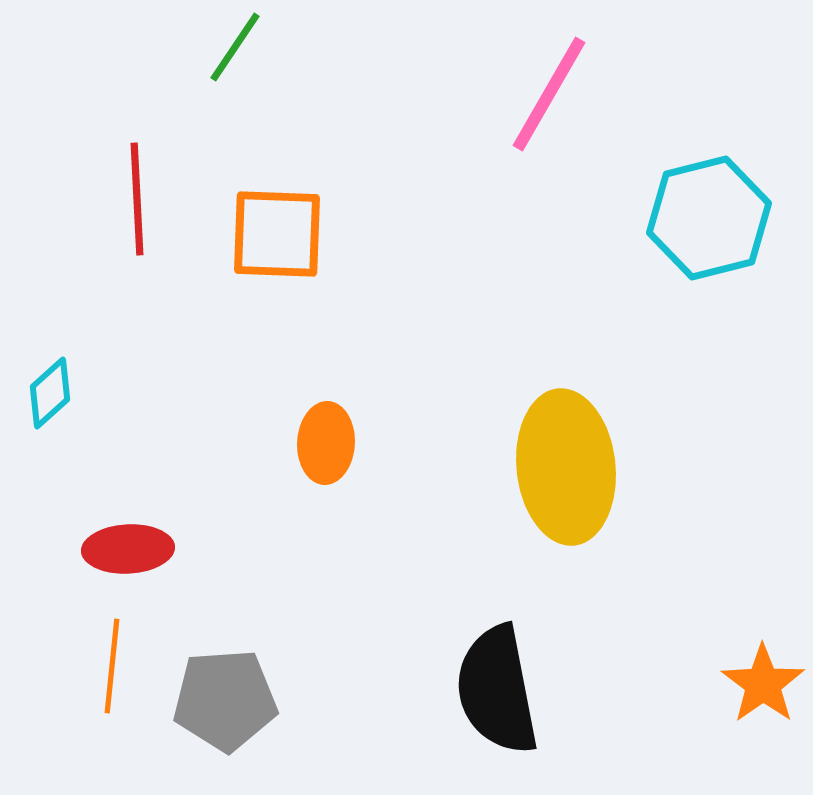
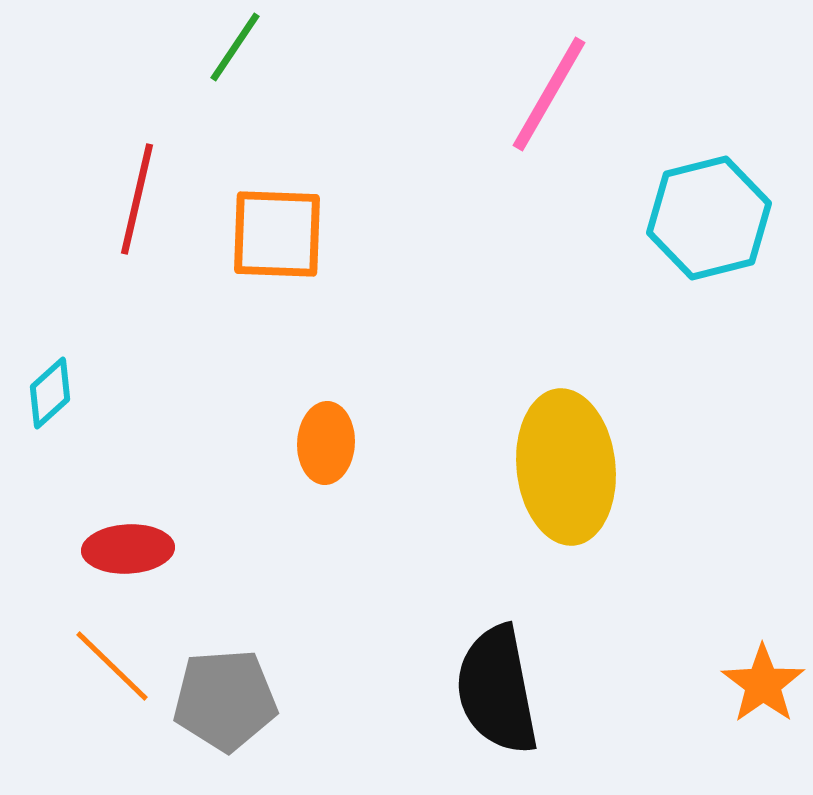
red line: rotated 16 degrees clockwise
orange line: rotated 52 degrees counterclockwise
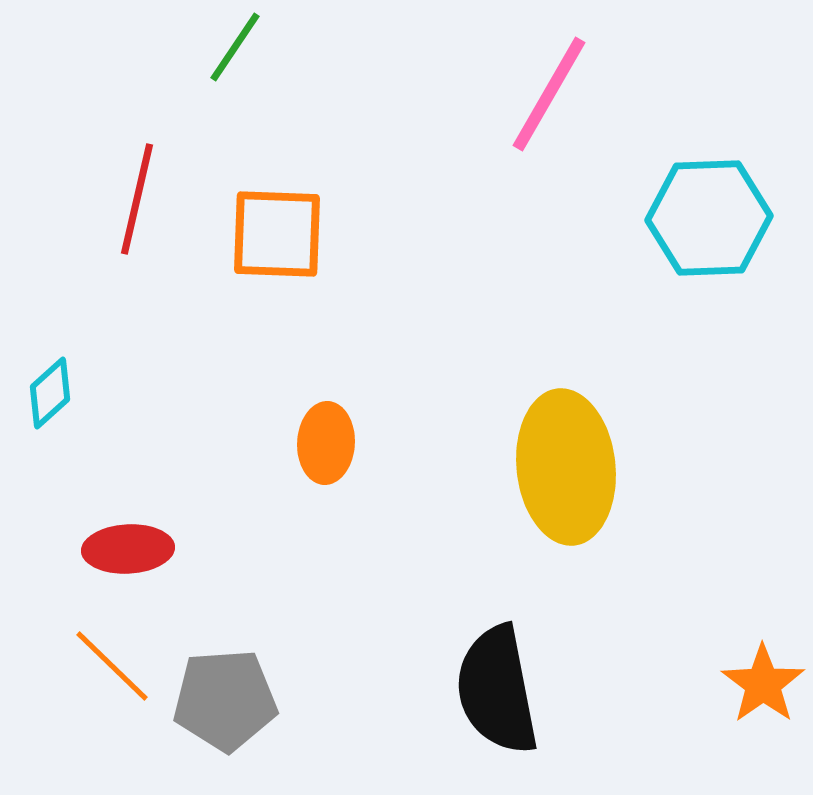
cyan hexagon: rotated 12 degrees clockwise
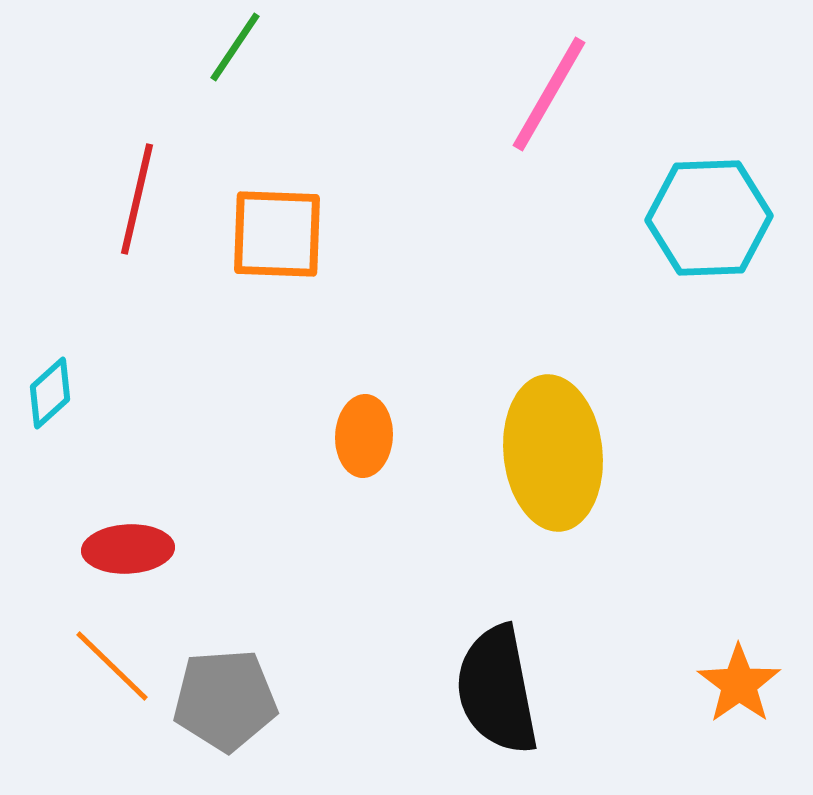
orange ellipse: moved 38 px right, 7 px up
yellow ellipse: moved 13 px left, 14 px up
orange star: moved 24 px left
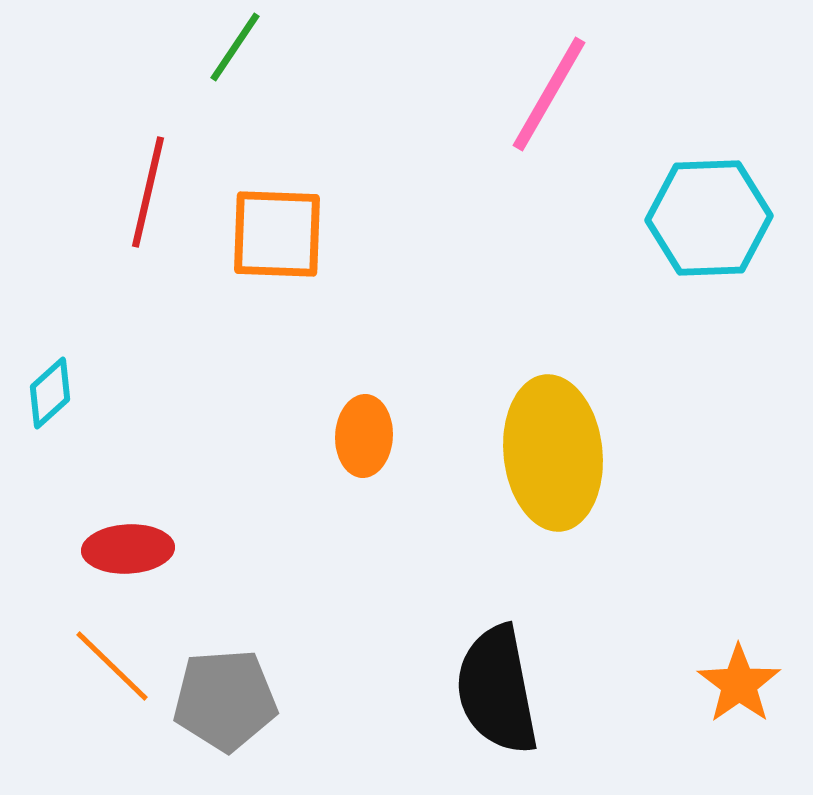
red line: moved 11 px right, 7 px up
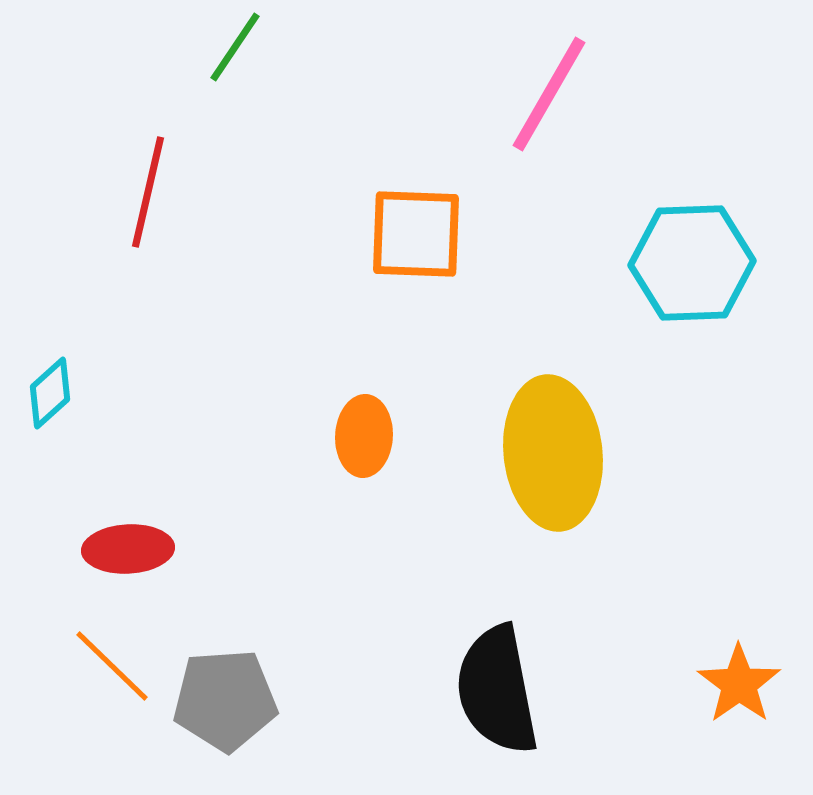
cyan hexagon: moved 17 px left, 45 px down
orange square: moved 139 px right
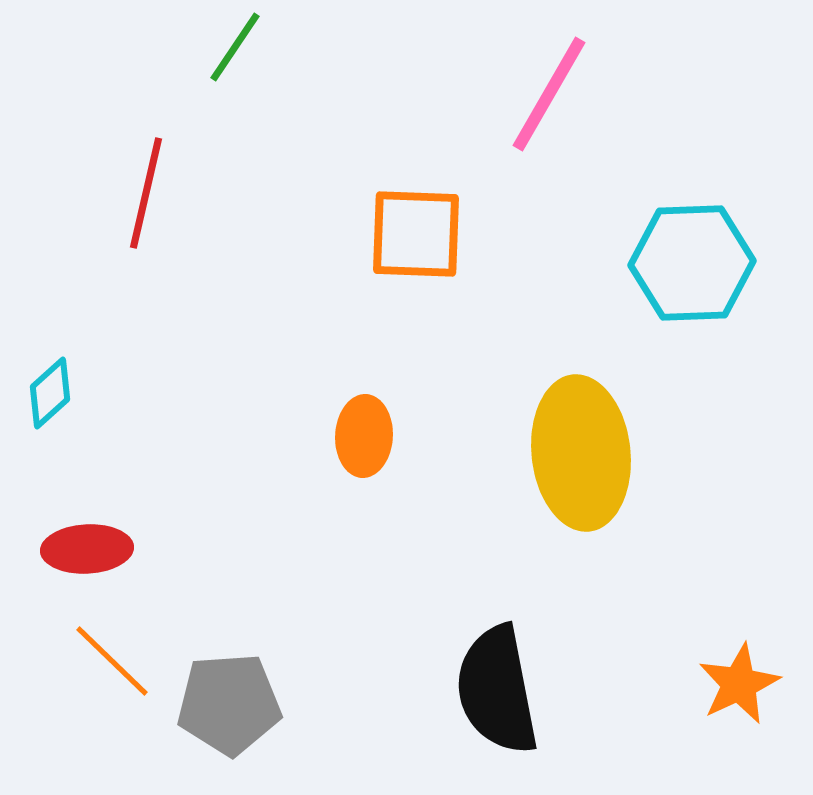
red line: moved 2 px left, 1 px down
yellow ellipse: moved 28 px right
red ellipse: moved 41 px left
orange line: moved 5 px up
orange star: rotated 10 degrees clockwise
gray pentagon: moved 4 px right, 4 px down
